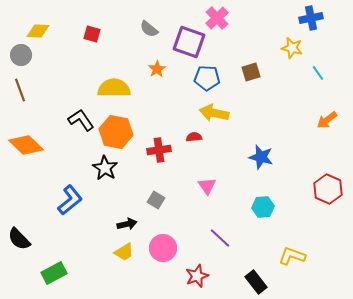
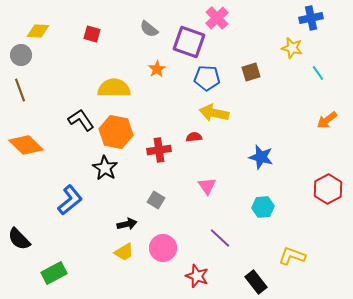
red hexagon: rotated 8 degrees clockwise
red star: rotated 30 degrees counterclockwise
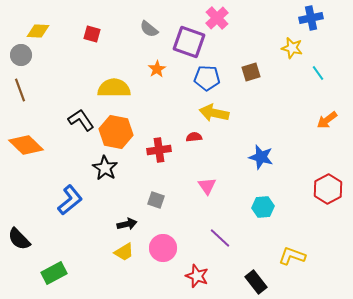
gray square: rotated 12 degrees counterclockwise
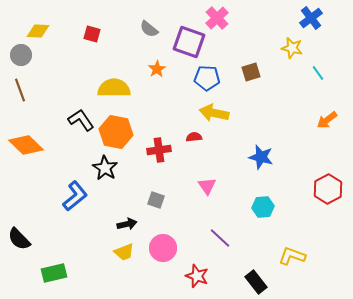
blue cross: rotated 25 degrees counterclockwise
blue L-shape: moved 5 px right, 4 px up
yellow trapezoid: rotated 10 degrees clockwise
green rectangle: rotated 15 degrees clockwise
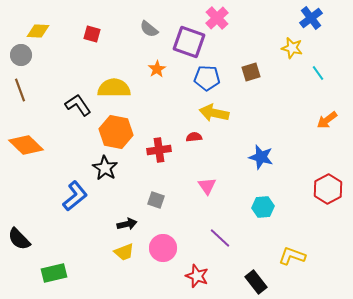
black L-shape: moved 3 px left, 15 px up
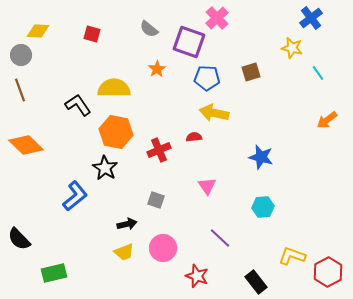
red cross: rotated 15 degrees counterclockwise
red hexagon: moved 83 px down
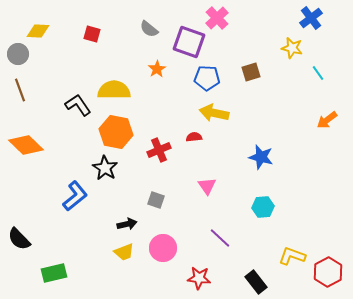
gray circle: moved 3 px left, 1 px up
yellow semicircle: moved 2 px down
red star: moved 2 px right, 2 px down; rotated 15 degrees counterclockwise
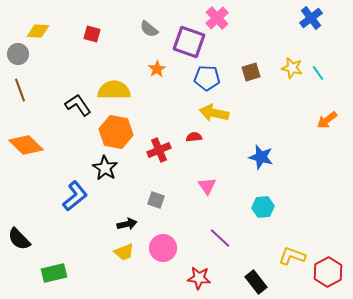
yellow star: moved 20 px down
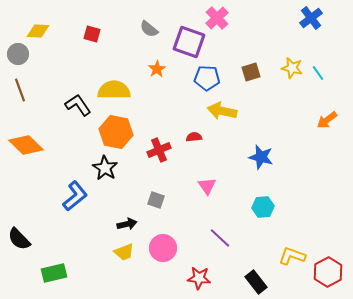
yellow arrow: moved 8 px right, 2 px up
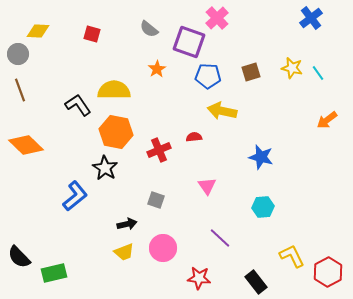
blue pentagon: moved 1 px right, 2 px up
black semicircle: moved 18 px down
yellow L-shape: rotated 44 degrees clockwise
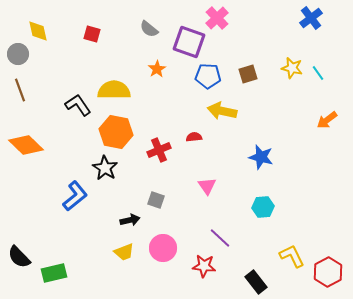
yellow diamond: rotated 75 degrees clockwise
brown square: moved 3 px left, 2 px down
black arrow: moved 3 px right, 4 px up
red star: moved 5 px right, 12 px up
